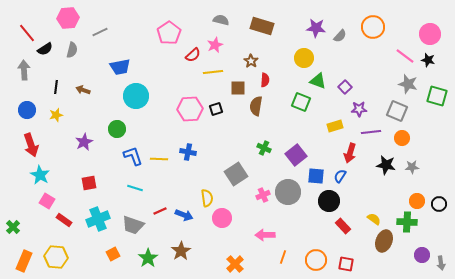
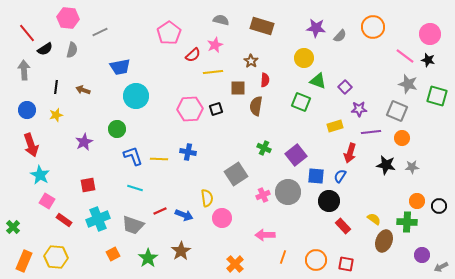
pink hexagon at (68, 18): rotated 10 degrees clockwise
red square at (89, 183): moved 1 px left, 2 px down
black circle at (439, 204): moved 2 px down
gray arrow at (441, 263): moved 4 px down; rotated 72 degrees clockwise
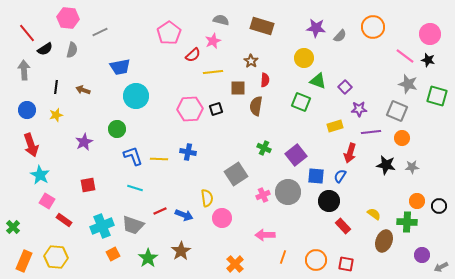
pink star at (215, 45): moved 2 px left, 4 px up
cyan cross at (98, 219): moved 4 px right, 7 px down
yellow semicircle at (374, 219): moved 5 px up
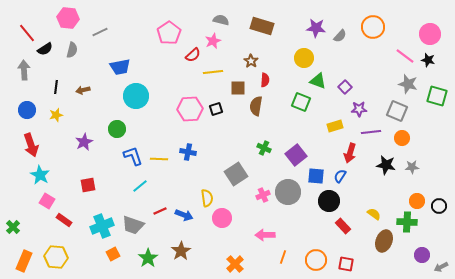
brown arrow at (83, 90): rotated 32 degrees counterclockwise
cyan line at (135, 188): moved 5 px right, 2 px up; rotated 56 degrees counterclockwise
